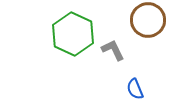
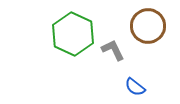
brown circle: moved 6 px down
blue semicircle: moved 2 px up; rotated 30 degrees counterclockwise
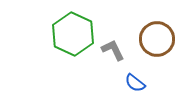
brown circle: moved 9 px right, 13 px down
blue semicircle: moved 4 px up
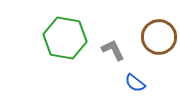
green hexagon: moved 8 px left, 4 px down; rotated 15 degrees counterclockwise
brown circle: moved 2 px right, 2 px up
